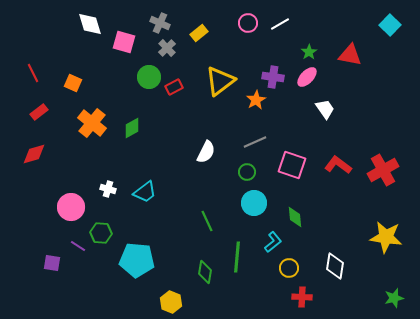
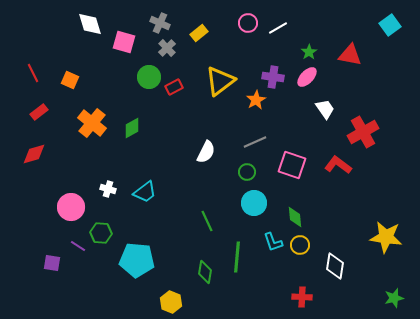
white line at (280, 24): moved 2 px left, 4 px down
cyan square at (390, 25): rotated 10 degrees clockwise
orange square at (73, 83): moved 3 px left, 3 px up
red cross at (383, 170): moved 20 px left, 38 px up
cyan L-shape at (273, 242): rotated 110 degrees clockwise
yellow circle at (289, 268): moved 11 px right, 23 px up
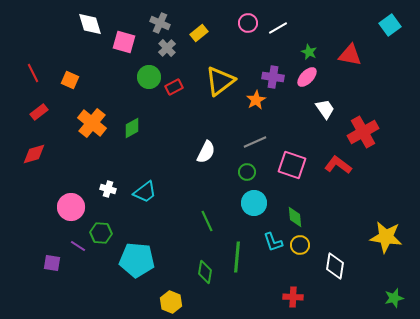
green star at (309, 52): rotated 14 degrees counterclockwise
red cross at (302, 297): moved 9 px left
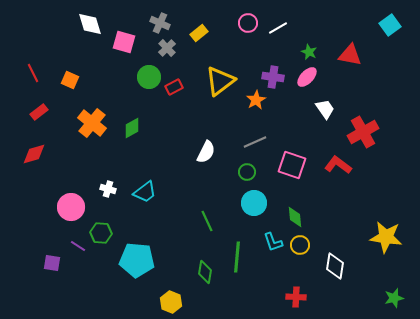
red cross at (293, 297): moved 3 px right
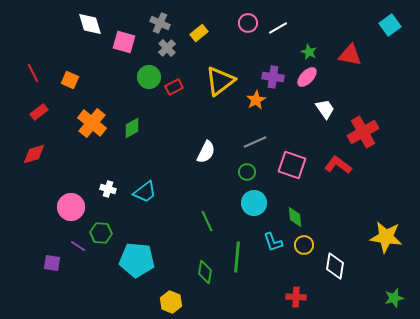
yellow circle at (300, 245): moved 4 px right
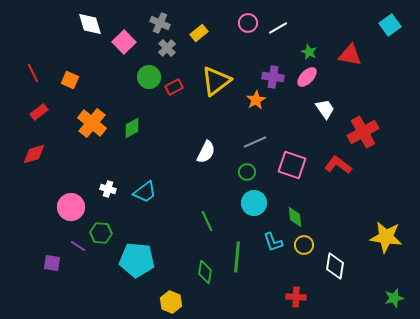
pink square at (124, 42): rotated 30 degrees clockwise
yellow triangle at (220, 81): moved 4 px left
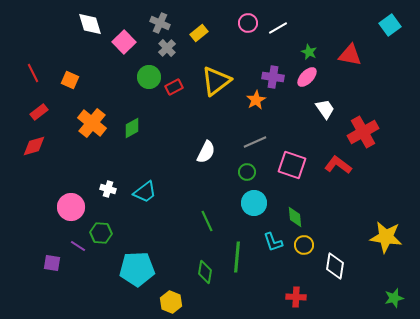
red diamond at (34, 154): moved 8 px up
cyan pentagon at (137, 260): moved 9 px down; rotated 8 degrees counterclockwise
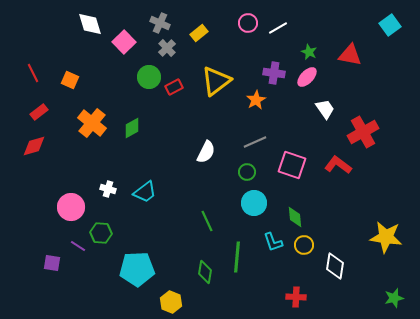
purple cross at (273, 77): moved 1 px right, 4 px up
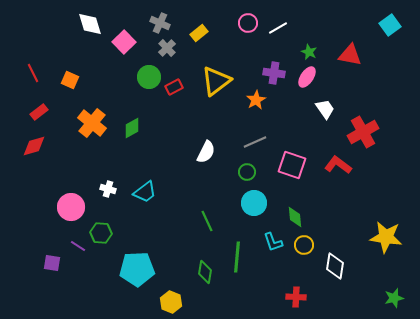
pink ellipse at (307, 77): rotated 10 degrees counterclockwise
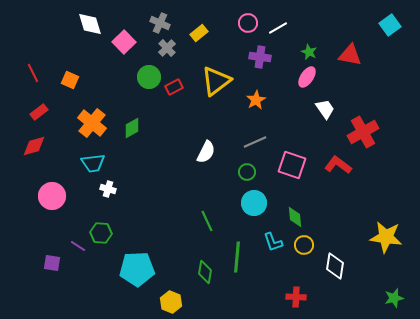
purple cross at (274, 73): moved 14 px left, 16 px up
cyan trapezoid at (145, 192): moved 52 px left, 29 px up; rotated 30 degrees clockwise
pink circle at (71, 207): moved 19 px left, 11 px up
